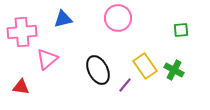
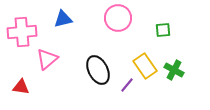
green square: moved 18 px left
purple line: moved 2 px right
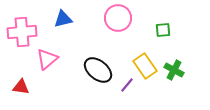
black ellipse: rotated 24 degrees counterclockwise
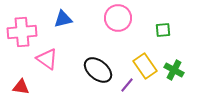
pink triangle: rotated 45 degrees counterclockwise
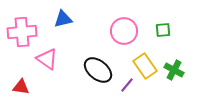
pink circle: moved 6 px right, 13 px down
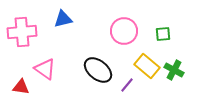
green square: moved 4 px down
pink triangle: moved 2 px left, 10 px down
yellow rectangle: moved 2 px right; rotated 15 degrees counterclockwise
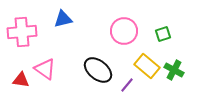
green square: rotated 14 degrees counterclockwise
red triangle: moved 7 px up
